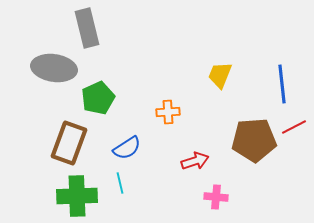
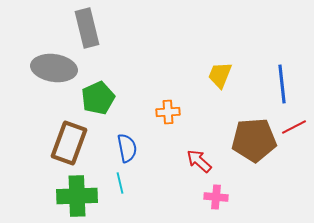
blue semicircle: rotated 68 degrees counterclockwise
red arrow: moved 4 px right; rotated 120 degrees counterclockwise
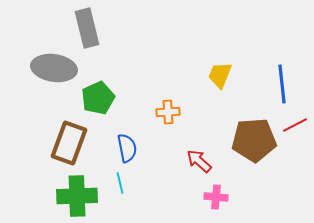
red line: moved 1 px right, 2 px up
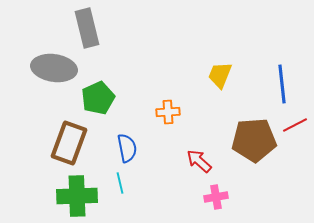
pink cross: rotated 15 degrees counterclockwise
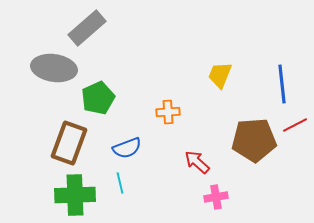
gray rectangle: rotated 63 degrees clockwise
blue semicircle: rotated 80 degrees clockwise
red arrow: moved 2 px left, 1 px down
green cross: moved 2 px left, 1 px up
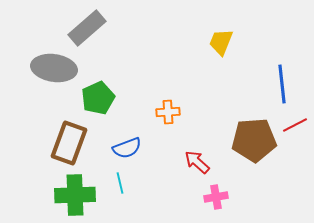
yellow trapezoid: moved 1 px right, 33 px up
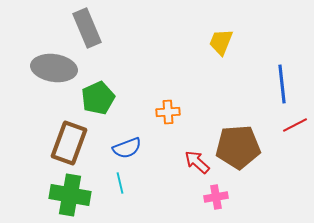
gray rectangle: rotated 72 degrees counterclockwise
brown pentagon: moved 16 px left, 7 px down
green cross: moved 5 px left; rotated 12 degrees clockwise
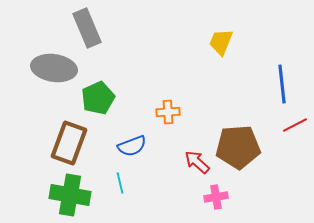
blue semicircle: moved 5 px right, 2 px up
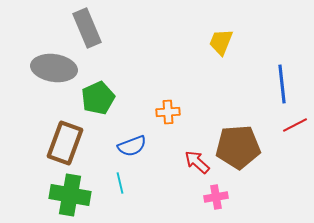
brown rectangle: moved 4 px left
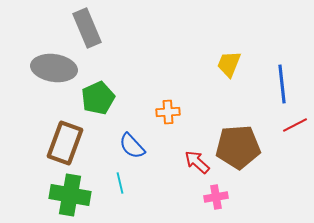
yellow trapezoid: moved 8 px right, 22 px down
blue semicircle: rotated 68 degrees clockwise
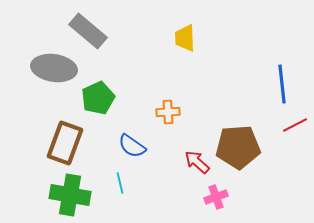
gray rectangle: moved 1 px right, 3 px down; rotated 27 degrees counterclockwise
yellow trapezoid: moved 44 px left, 26 px up; rotated 24 degrees counterclockwise
blue semicircle: rotated 12 degrees counterclockwise
pink cross: rotated 10 degrees counterclockwise
